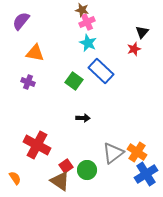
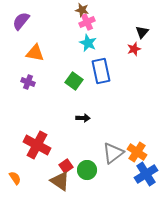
blue rectangle: rotated 35 degrees clockwise
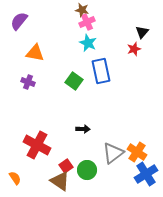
purple semicircle: moved 2 px left
black arrow: moved 11 px down
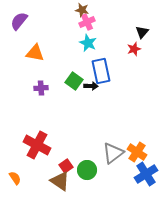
purple cross: moved 13 px right, 6 px down; rotated 24 degrees counterclockwise
black arrow: moved 8 px right, 43 px up
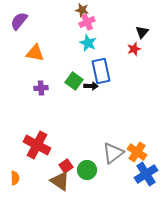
orange semicircle: rotated 32 degrees clockwise
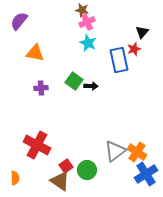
blue rectangle: moved 18 px right, 11 px up
gray triangle: moved 2 px right, 2 px up
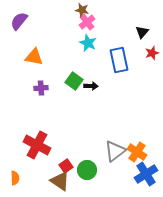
pink cross: rotated 14 degrees counterclockwise
red star: moved 18 px right, 4 px down
orange triangle: moved 1 px left, 4 px down
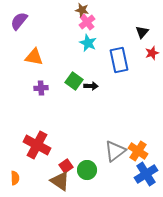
orange cross: moved 1 px right, 1 px up
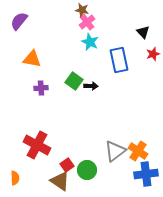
black triangle: moved 1 px right; rotated 24 degrees counterclockwise
cyan star: moved 2 px right, 1 px up
red star: moved 1 px right, 1 px down
orange triangle: moved 2 px left, 2 px down
red square: moved 1 px right, 1 px up
blue cross: rotated 25 degrees clockwise
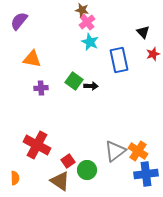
red square: moved 1 px right, 4 px up
